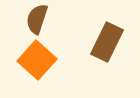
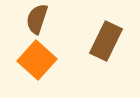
brown rectangle: moved 1 px left, 1 px up
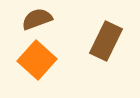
brown semicircle: rotated 52 degrees clockwise
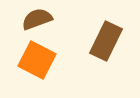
orange square: rotated 15 degrees counterclockwise
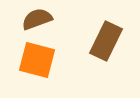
orange square: rotated 12 degrees counterclockwise
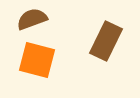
brown semicircle: moved 5 px left
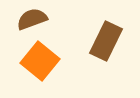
orange square: moved 3 px right, 1 px down; rotated 24 degrees clockwise
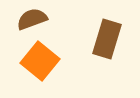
brown rectangle: moved 1 px right, 2 px up; rotated 9 degrees counterclockwise
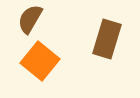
brown semicircle: moved 2 px left; rotated 40 degrees counterclockwise
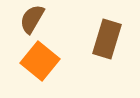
brown semicircle: moved 2 px right
